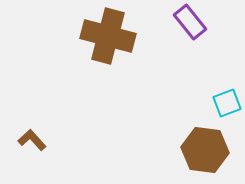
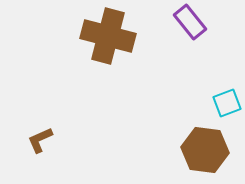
brown L-shape: moved 8 px right; rotated 72 degrees counterclockwise
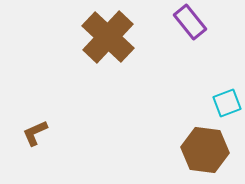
brown cross: moved 1 px down; rotated 28 degrees clockwise
brown L-shape: moved 5 px left, 7 px up
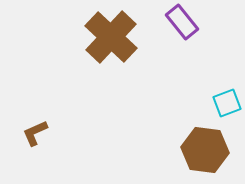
purple rectangle: moved 8 px left
brown cross: moved 3 px right
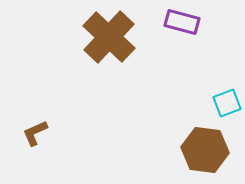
purple rectangle: rotated 36 degrees counterclockwise
brown cross: moved 2 px left
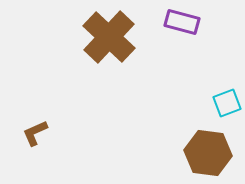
brown hexagon: moved 3 px right, 3 px down
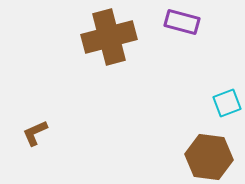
brown cross: rotated 32 degrees clockwise
brown hexagon: moved 1 px right, 4 px down
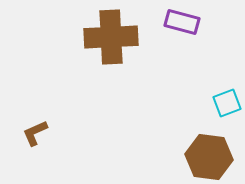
brown cross: moved 2 px right; rotated 12 degrees clockwise
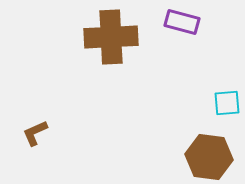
cyan square: rotated 16 degrees clockwise
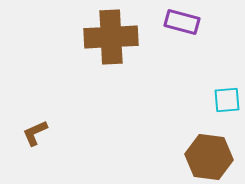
cyan square: moved 3 px up
